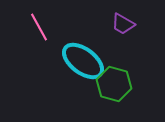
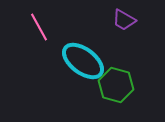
purple trapezoid: moved 1 px right, 4 px up
green hexagon: moved 2 px right, 1 px down
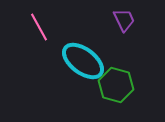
purple trapezoid: rotated 145 degrees counterclockwise
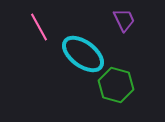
cyan ellipse: moved 7 px up
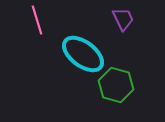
purple trapezoid: moved 1 px left, 1 px up
pink line: moved 2 px left, 7 px up; rotated 12 degrees clockwise
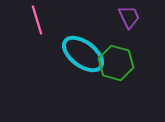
purple trapezoid: moved 6 px right, 2 px up
green hexagon: moved 22 px up
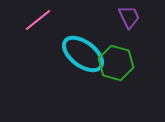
pink line: moved 1 px right; rotated 68 degrees clockwise
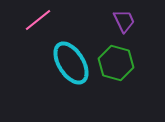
purple trapezoid: moved 5 px left, 4 px down
cyan ellipse: moved 12 px left, 9 px down; rotated 21 degrees clockwise
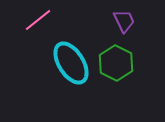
green hexagon: rotated 12 degrees clockwise
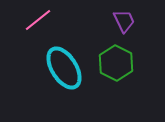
cyan ellipse: moved 7 px left, 5 px down
